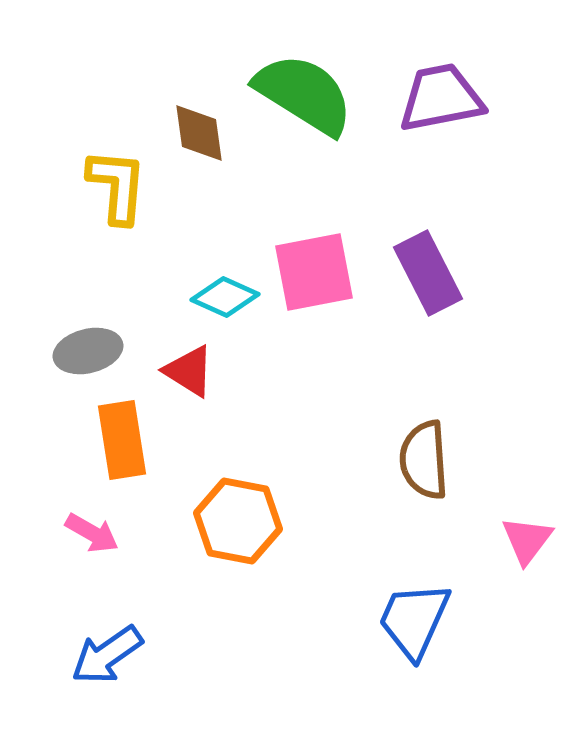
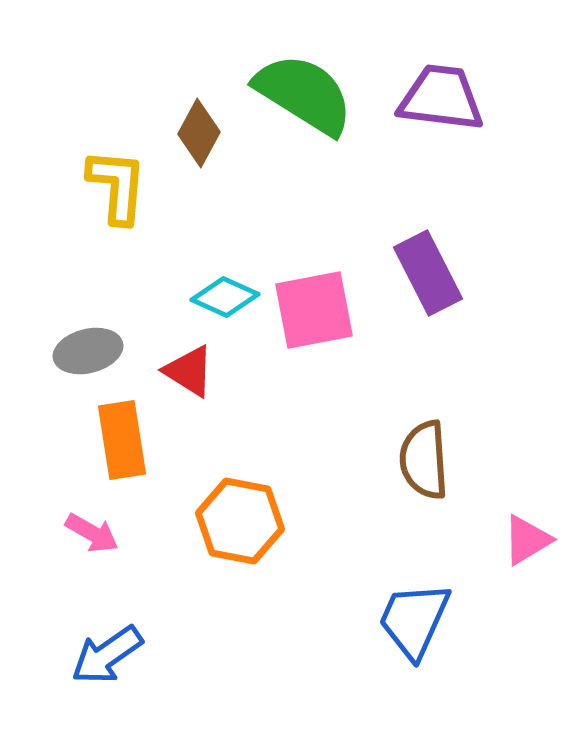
purple trapezoid: rotated 18 degrees clockwise
brown diamond: rotated 36 degrees clockwise
pink square: moved 38 px down
orange hexagon: moved 2 px right
pink triangle: rotated 22 degrees clockwise
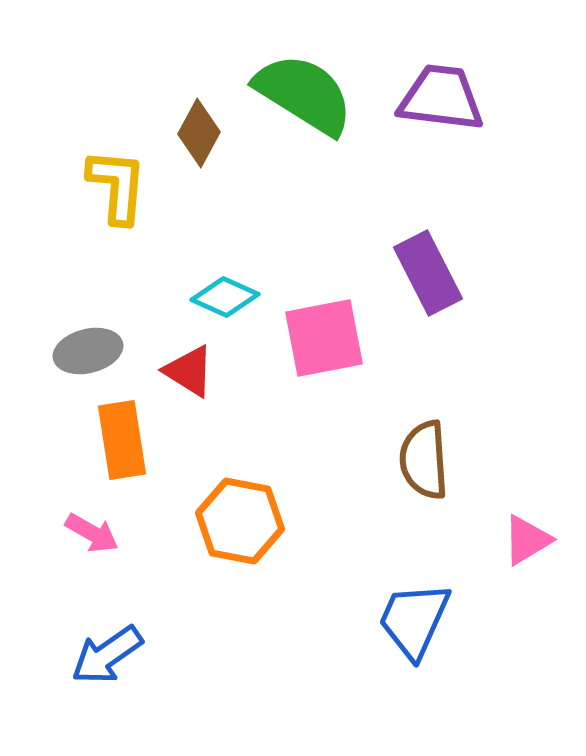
pink square: moved 10 px right, 28 px down
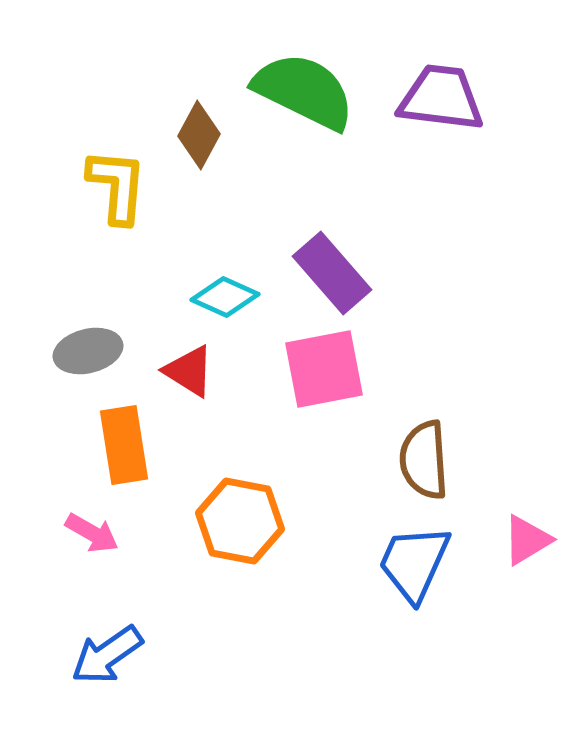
green semicircle: moved 3 px up; rotated 6 degrees counterclockwise
brown diamond: moved 2 px down
purple rectangle: moved 96 px left; rotated 14 degrees counterclockwise
pink square: moved 31 px down
orange rectangle: moved 2 px right, 5 px down
blue trapezoid: moved 57 px up
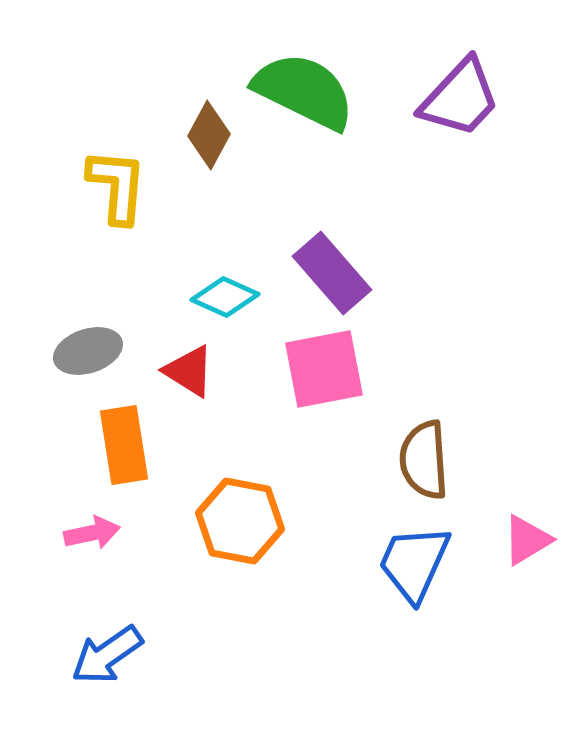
purple trapezoid: moved 19 px right; rotated 126 degrees clockwise
brown diamond: moved 10 px right
gray ellipse: rotated 4 degrees counterclockwise
pink arrow: rotated 42 degrees counterclockwise
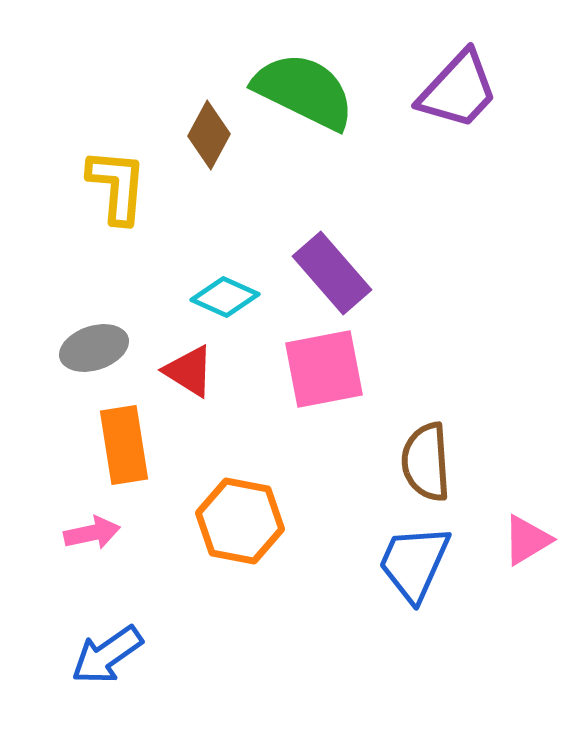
purple trapezoid: moved 2 px left, 8 px up
gray ellipse: moved 6 px right, 3 px up
brown semicircle: moved 2 px right, 2 px down
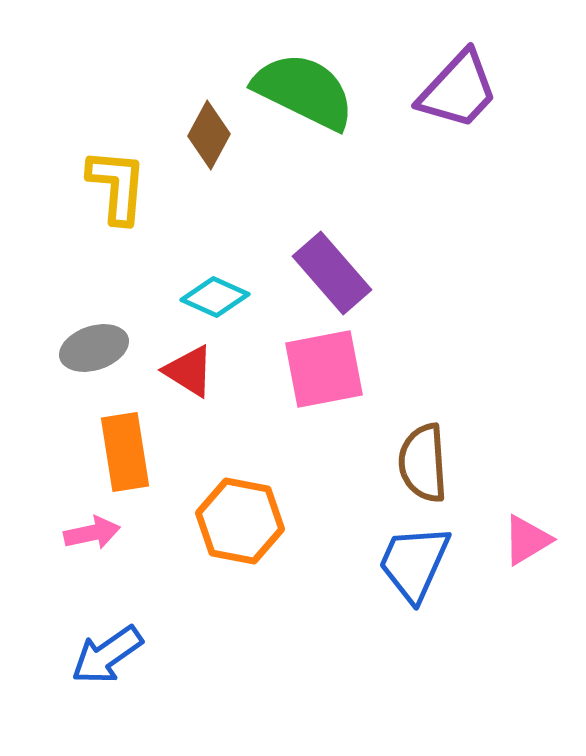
cyan diamond: moved 10 px left
orange rectangle: moved 1 px right, 7 px down
brown semicircle: moved 3 px left, 1 px down
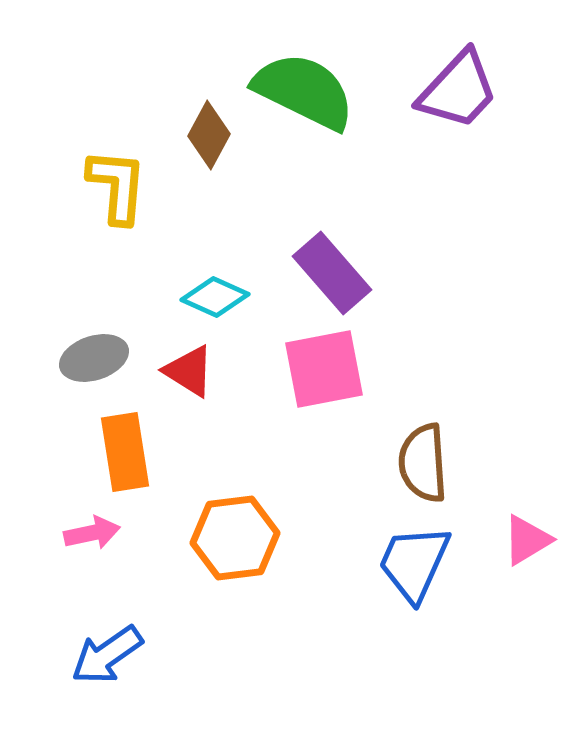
gray ellipse: moved 10 px down
orange hexagon: moved 5 px left, 17 px down; rotated 18 degrees counterclockwise
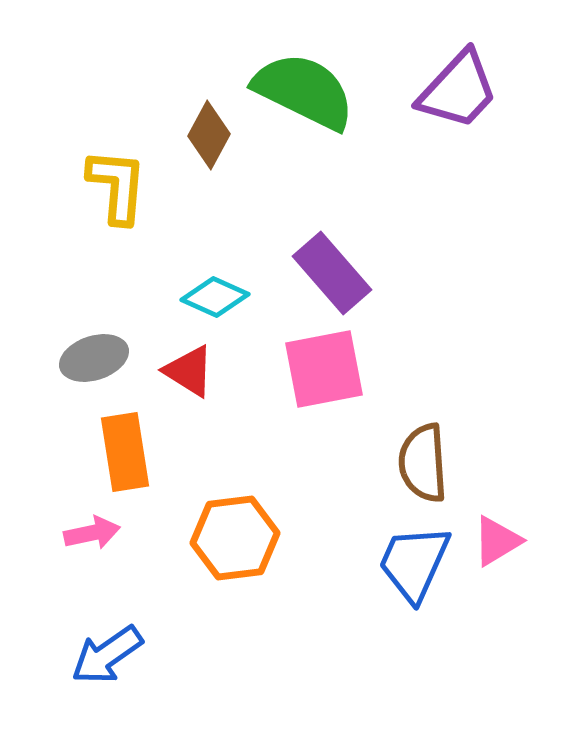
pink triangle: moved 30 px left, 1 px down
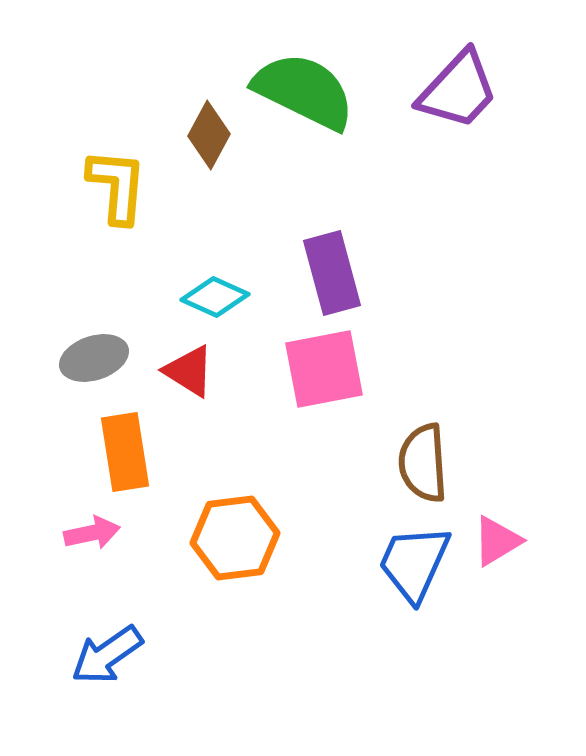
purple rectangle: rotated 26 degrees clockwise
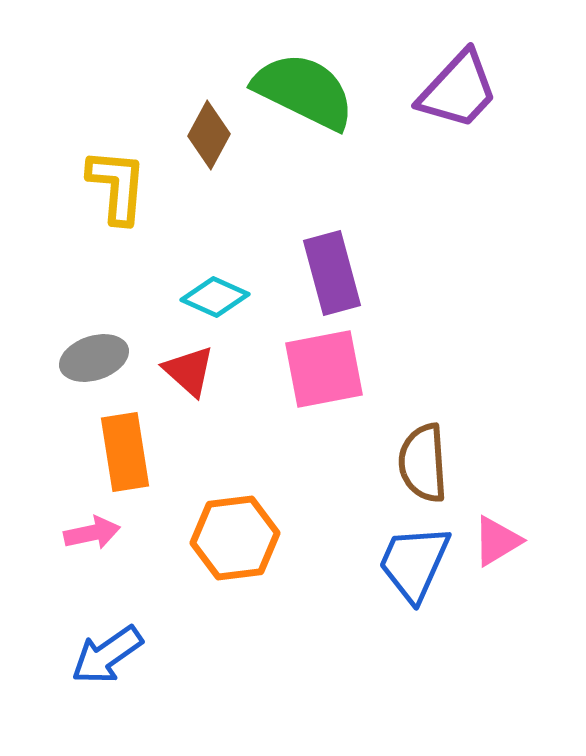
red triangle: rotated 10 degrees clockwise
